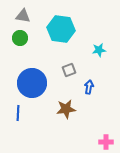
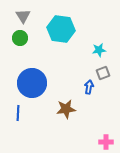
gray triangle: rotated 49 degrees clockwise
gray square: moved 34 px right, 3 px down
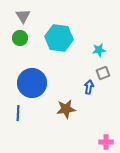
cyan hexagon: moved 2 px left, 9 px down
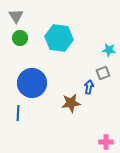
gray triangle: moved 7 px left
cyan star: moved 10 px right; rotated 16 degrees clockwise
brown star: moved 5 px right, 6 px up
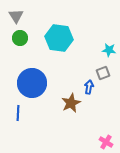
brown star: rotated 18 degrees counterclockwise
pink cross: rotated 32 degrees clockwise
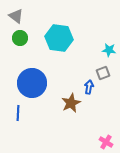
gray triangle: rotated 21 degrees counterclockwise
